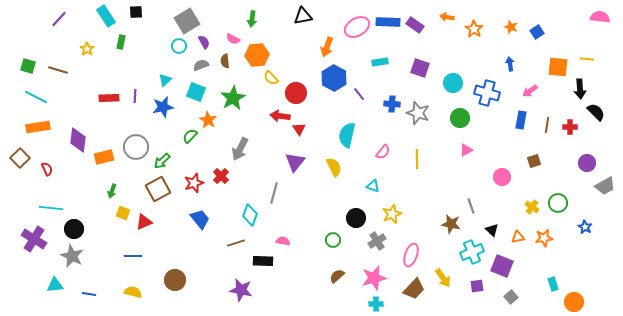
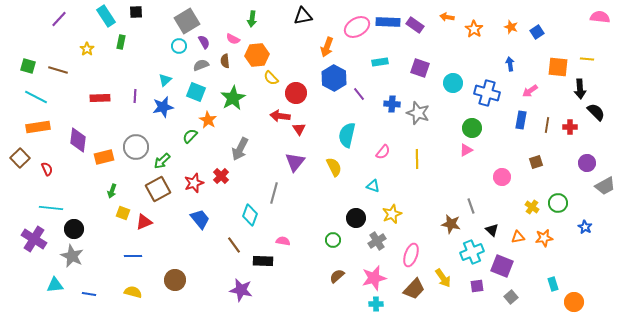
red rectangle at (109, 98): moved 9 px left
green circle at (460, 118): moved 12 px right, 10 px down
brown square at (534, 161): moved 2 px right, 1 px down
brown line at (236, 243): moved 2 px left, 2 px down; rotated 72 degrees clockwise
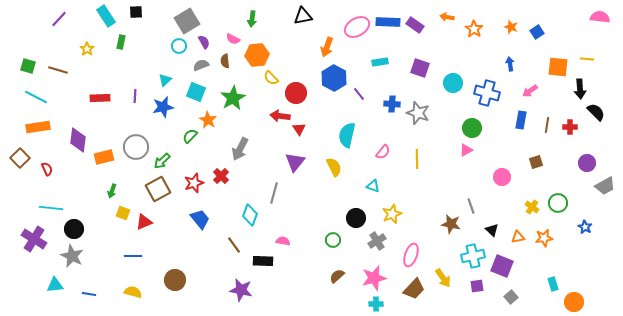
cyan cross at (472, 252): moved 1 px right, 4 px down; rotated 10 degrees clockwise
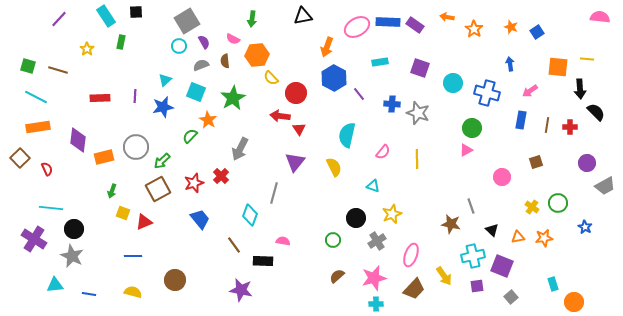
yellow arrow at (443, 278): moved 1 px right, 2 px up
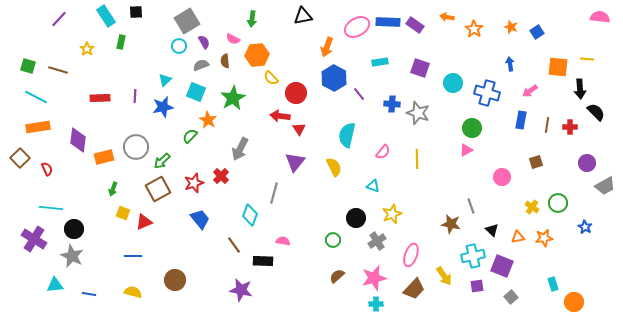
green arrow at (112, 191): moved 1 px right, 2 px up
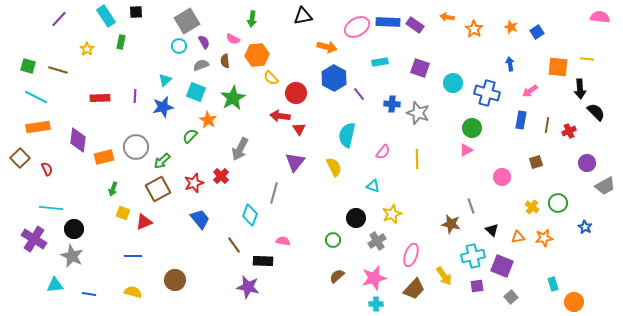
orange arrow at (327, 47): rotated 96 degrees counterclockwise
red cross at (570, 127): moved 1 px left, 4 px down; rotated 24 degrees counterclockwise
purple star at (241, 290): moved 7 px right, 3 px up
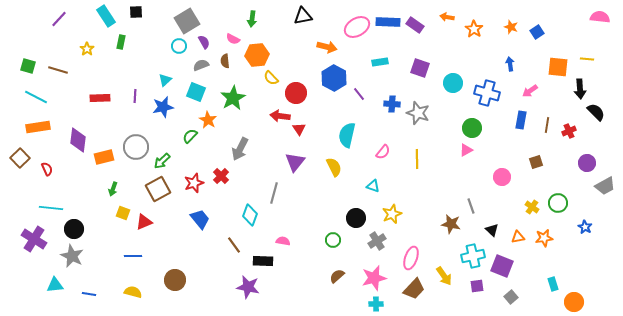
pink ellipse at (411, 255): moved 3 px down
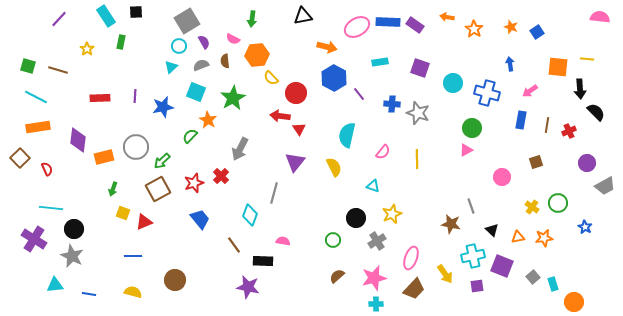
cyan triangle at (165, 80): moved 6 px right, 13 px up
yellow arrow at (444, 276): moved 1 px right, 2 px up
gray square at (511, 297): moved 22 px right, 20 px up
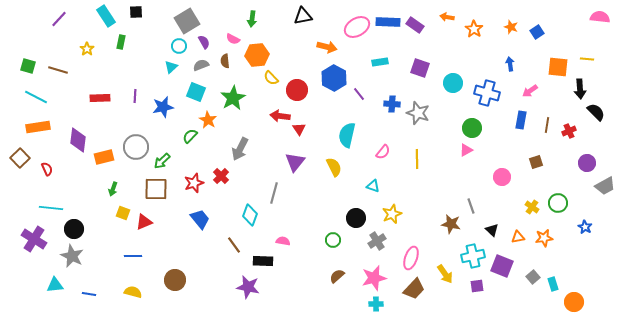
red circle at (296, 93): moved 1 px right, 3 px up
brown square at (158, 189): moved 2 px left; rotated 30 degrees clockwise
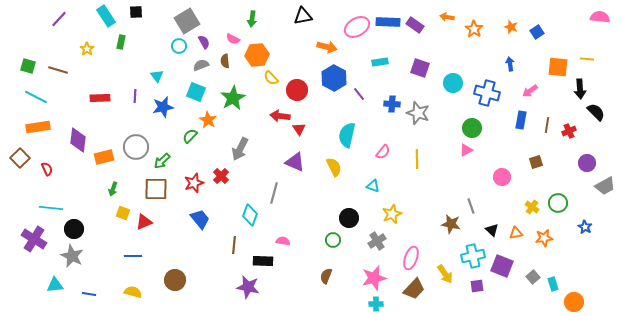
cyan triangle at (171, 67): moved 14 px left, 9 px down; rotated 24 degrees counterclockwise
purple triangle at (295, 162): rotated 45 degrees counterclockwise
black circle at (356, 218): moved 7 px left
orange triangle at (518, 237): moved 2 px left, 4 px up
brown line at (234, 245): rotated 42 degrees clockwise
brown semicircle at (337, 276): moved 11 px left; rotated 28 degrees counterclockwise
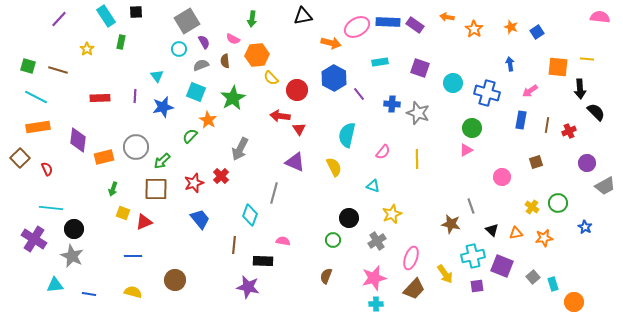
cyan circle at (179, 46): moved 3 px down
orange arrow at (327, 47): moved 4 px right, 4 px up
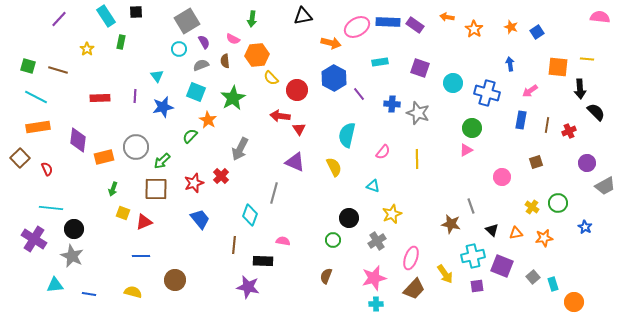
blue line at (133, 256): moved 8 px right
